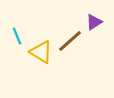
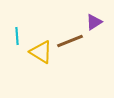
cyan line: rotated 18 degrees clockwise
brown line: rotated 20 degrees clockwise
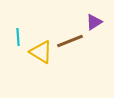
cyan line: moved 1 px right, 1 px down
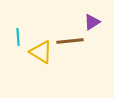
purple triangle: moved 2 px left
brown line: rotated 16 degrees clockwise
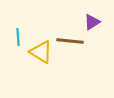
brown line: rotated 12 degrees clockwise
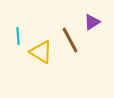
cyan line: moved 1 px up
brown line: moved 1 px up; rotated 56 degrees clockwise
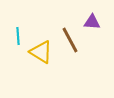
purple triangle: rotated 36 degrees clockwise
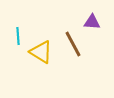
brown line: moved 3 px right, 4 px down
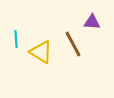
cyan line: moved 2 px left, 3 px down
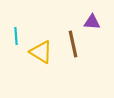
cyan line: moved 3 px up
brown line: rotated 16 degrees clockwise
